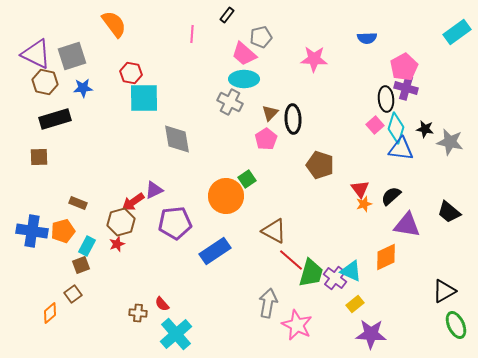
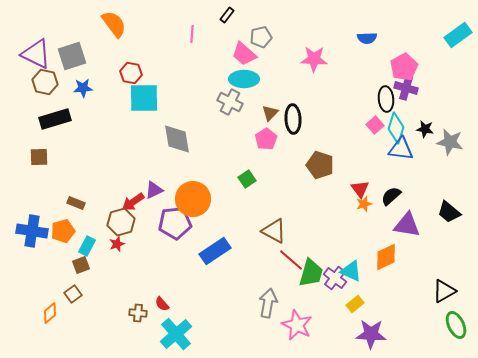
cyan rectangle at (457, 32): moved 1 px right, 3 px down
orange circle at (226, 196): moved 33 px left, 3 px down
brown rectangle at (78, 203): moved 2 px left
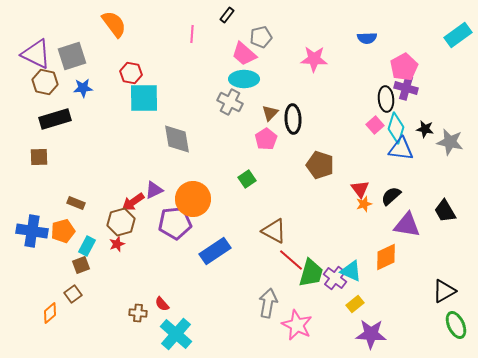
black trapezoid at (449, 212): moved 4 px left, 1 px up; rotated 20 degrees clockwise
cyan cross at (176, 334): rotated 8 degrees counterclockwise
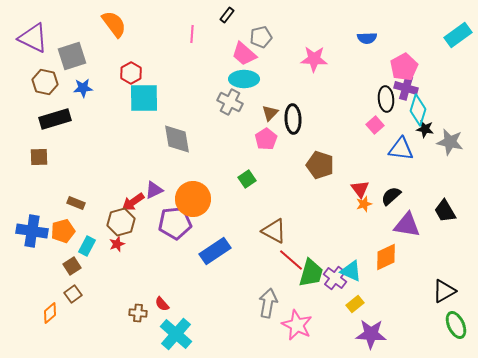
purple triangle at (36, 54): moved 3 px left, 16 px up
red hexagon at (131, 73): rotated 20 degrees clockwise
cyan diamond at (396, 128): moved 22 px right, 18 px up
brown square at (81, 265): moved 9 px left, 1 px down; rotated 12 degrees counterclockwise
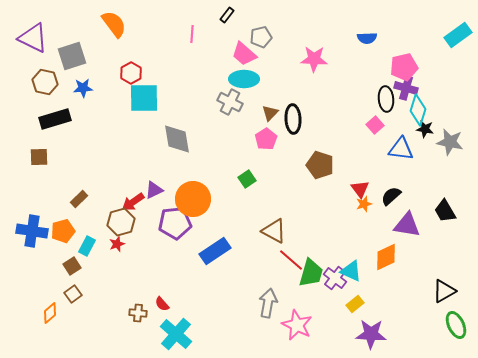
pink pentagon at (404, 67): rotated 16 degrees clockwise
brown rectangle at (76, 203): moved 3 px right, 4 px up; rotated 66 degrees counterclockwise
